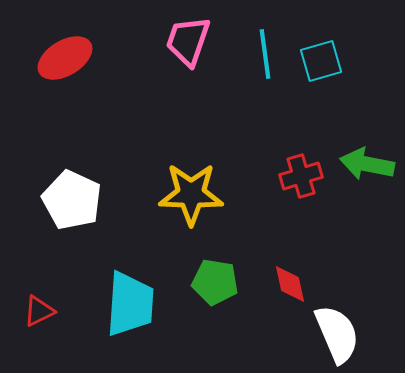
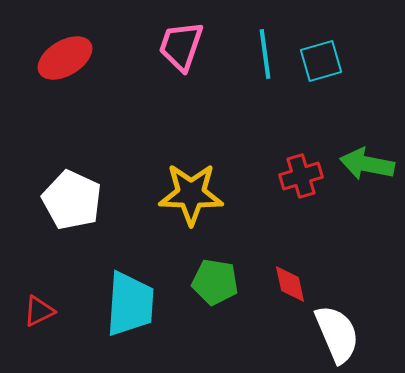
pink trapezoid: moved 7 px left, 5 px down
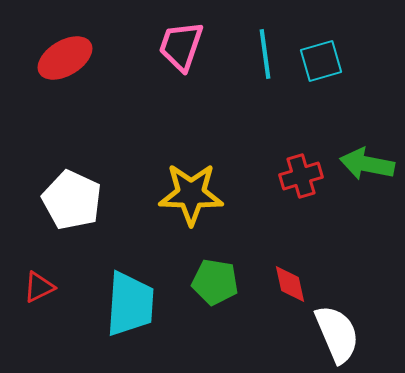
red triangle: moved 24 px up
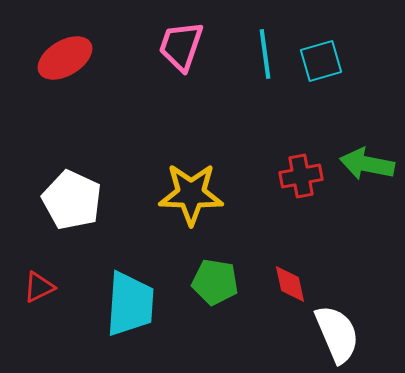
red cross: rotated 6 degrees clockwise
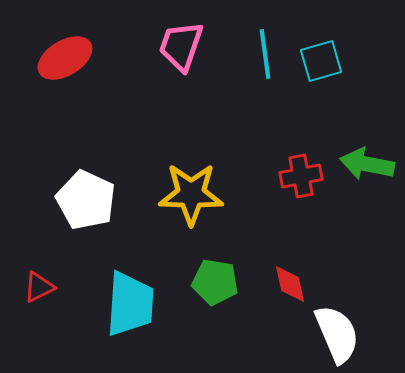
white pentagon: moved 14 px right
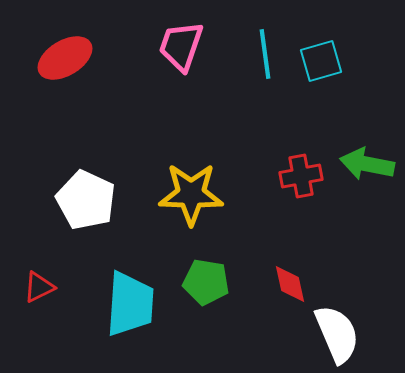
green pentagon: moved 9 px left
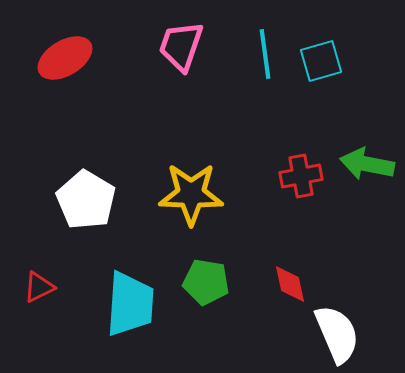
white pentagon: rotated 6 degrees clockwise
